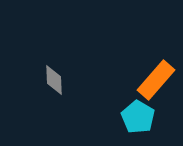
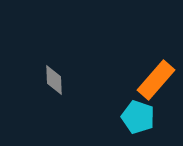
cyan pentagon: rotated 12 degrees counterclockwise
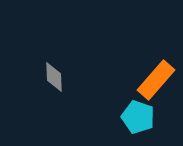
gray diamond: moved 3 px up
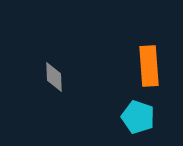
orange rectangle: moved 7 px left, 14 px up; rotated 45 degrees counterclockwise
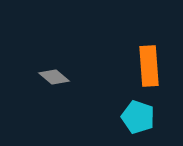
gray diamond: rotated 48 degrees counterclockwise
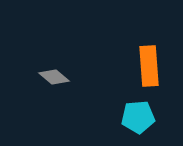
cyan pentagon: rotated 24 degrees counterclockwise
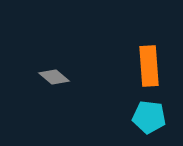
cyan pentagon: moved 11 px right; rotated 12 degrees clockwise
